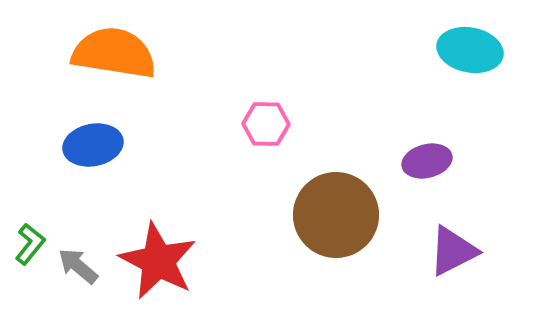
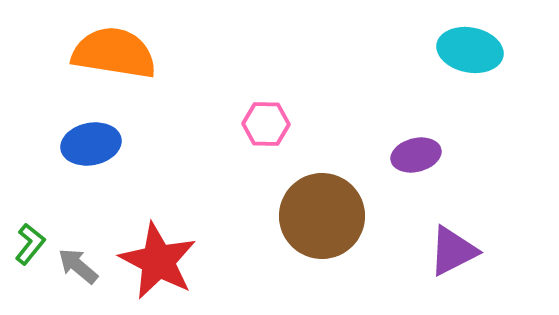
blue ellipse: moved 2 px left, 1 px up
purple ellipse: moved 11 px left, 6 px up
brown circle: moved 14 px left, 1 px down
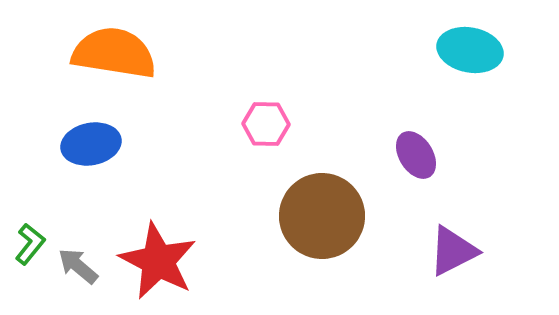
purple ellipse: rotated 72 degrees clockwise
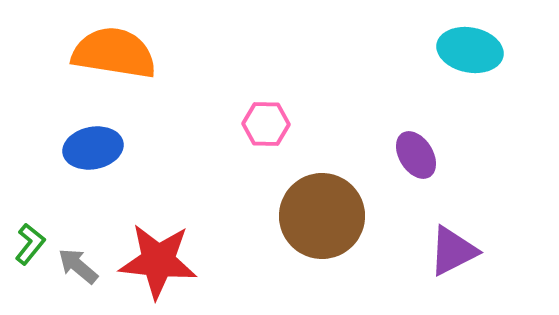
blue ellipse: moved 2 px right, 4 px down
red star: rotated 22 degrees counterclockwise
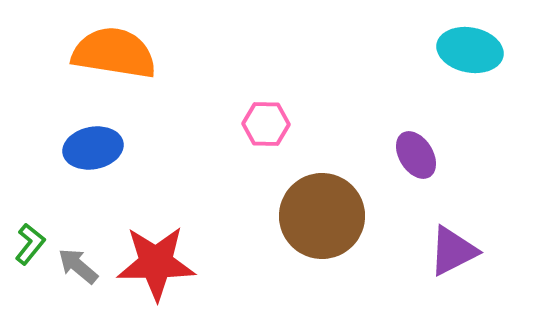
red star: moved 2 px left, 2 px down; rotated 6 degrees counterclockwise
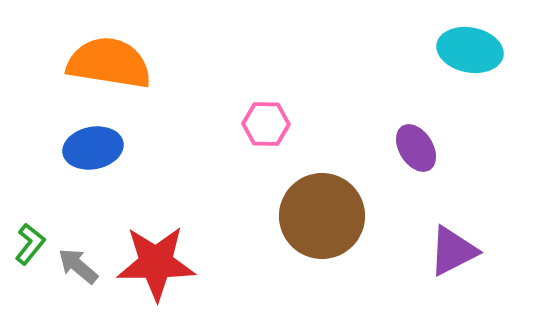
orange semicircle: moved 5 px left, 10 px down
purple ellipse: moved 7 px up
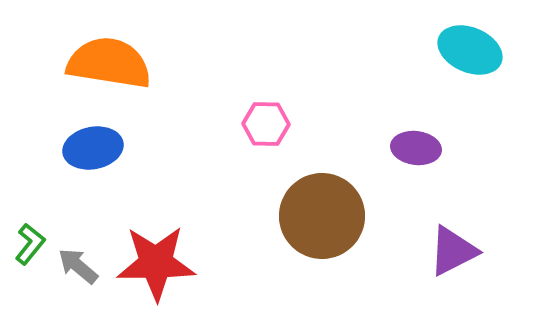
cyan ellipse: rotated 12 degrees clockwise
purple ellipse: rotated 51 degrees counterclockwise
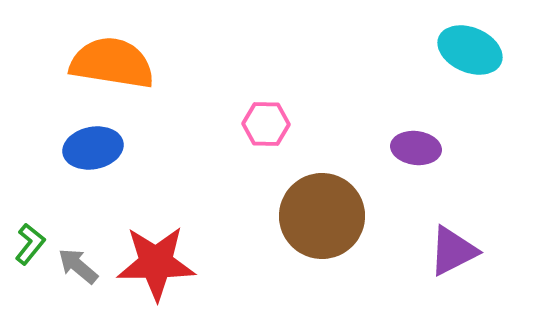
orange semicircle: moved 3 px right
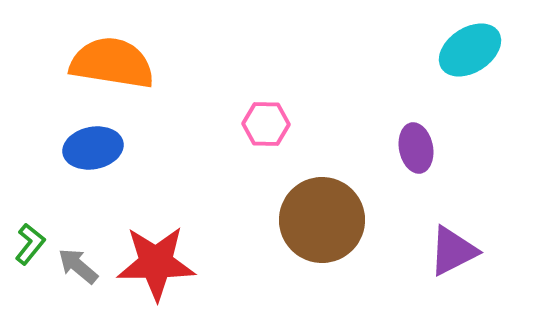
cyan ellipse: rotated 56 degrees counterclockwise
purple ellipse: rotated 72 degrees clockwise
brown circle: moved 4 px down
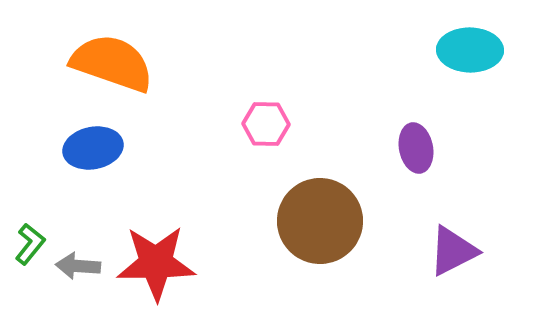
cyan ellipse: rotated 34 degrees clockwise
orange semicircle: rotated 10 degrees clockwise
brown circle: moved 2 px left, 1 px down
gray arrow: rotated 36 degrees counterclockwise
